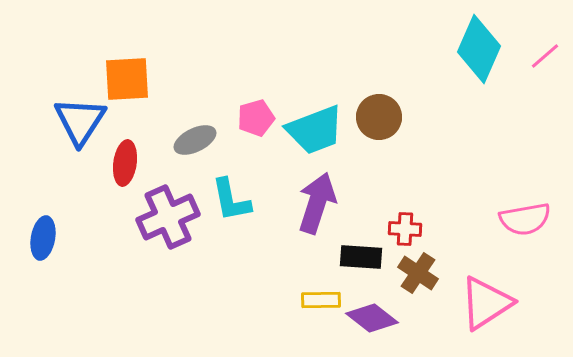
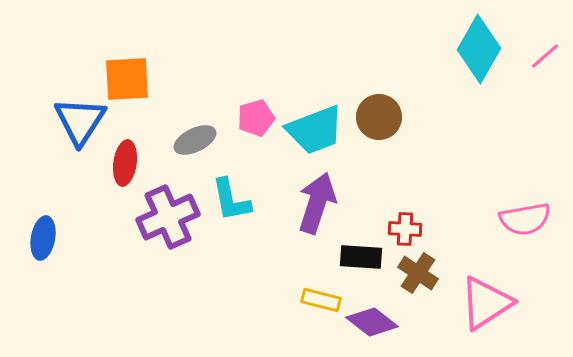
cyan diamond: rotated 6 degrees clockwise
yellow rectangle: rotated 15 degrees clockwise
purple diamond: moved 4 px down
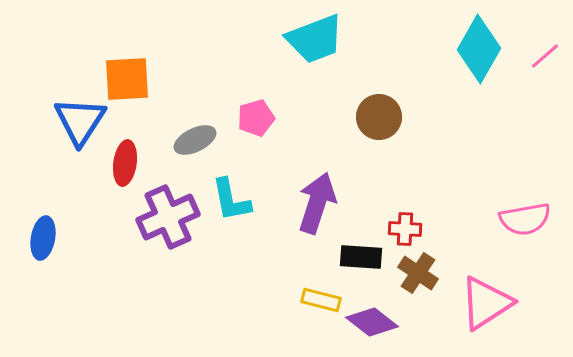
cyan trapezoid: moved 91 px up
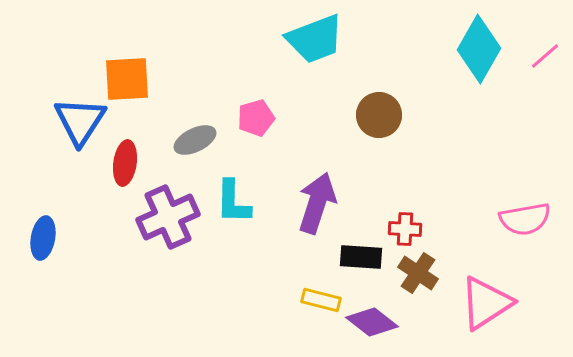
brown circle: moved 2 px up
cyan L-shape: moved 2 px right, 2 px down; rotated 12 degrees clockwise
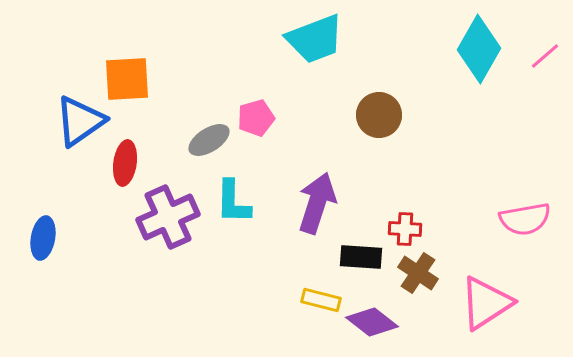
blue triangle: rotated 22 degrees clockwise
gray ellipse: moved 14 px right; rotated 6 degrees counterclockwise
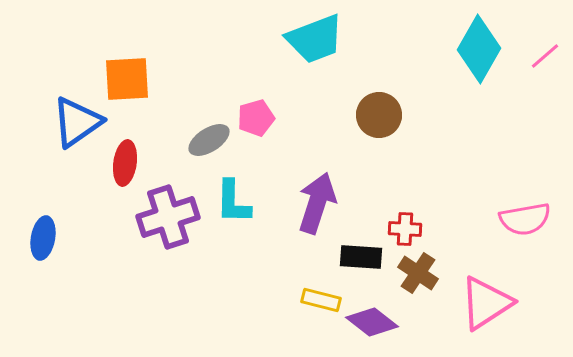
blue triangle: moved 3 px left, 1 px down
purple cross: rotated 6 degrees clockwise
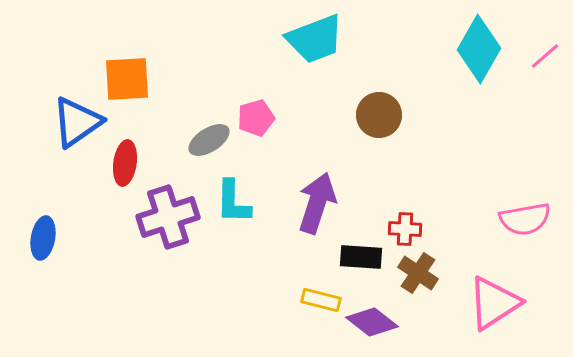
pink triangle: moved 8 px right
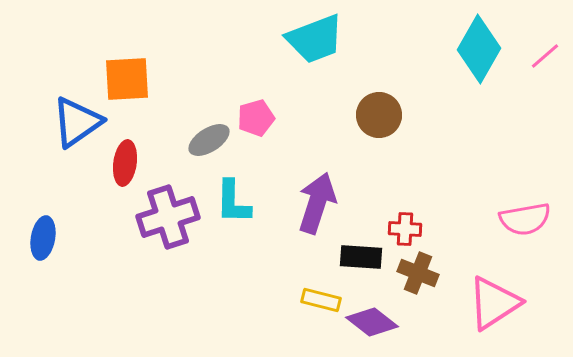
brown cross: rotated 12 degrees counterclockwise
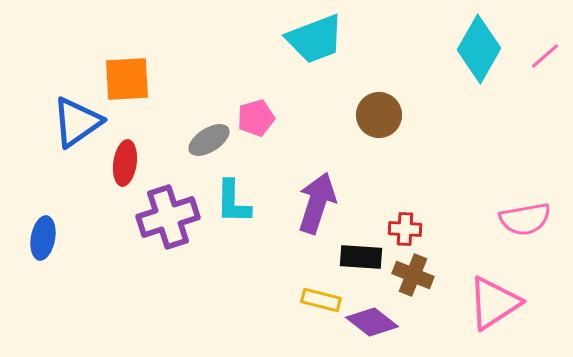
brown cross: moved 5 px left, 2 px down
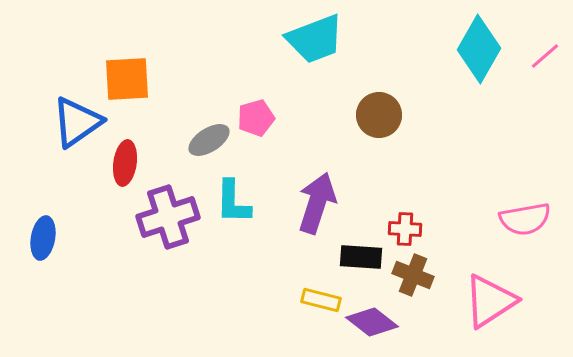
pink triangle: moved 4 px left, 2 px up
